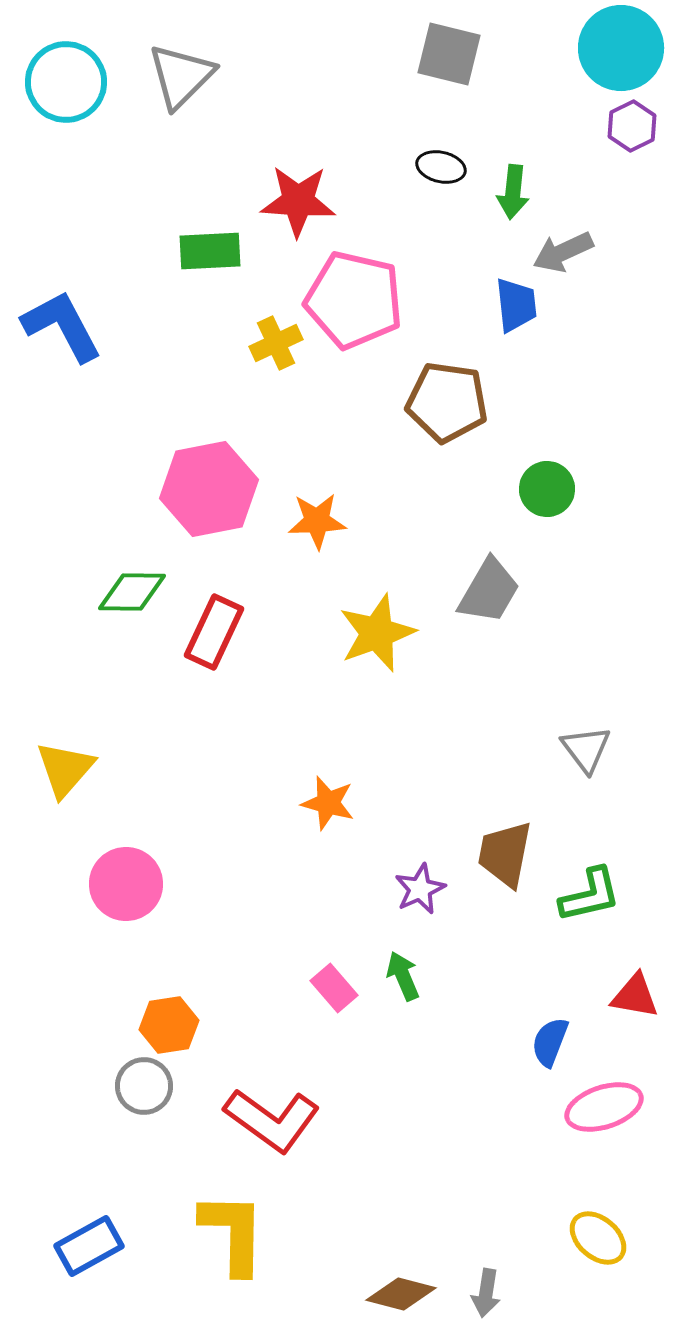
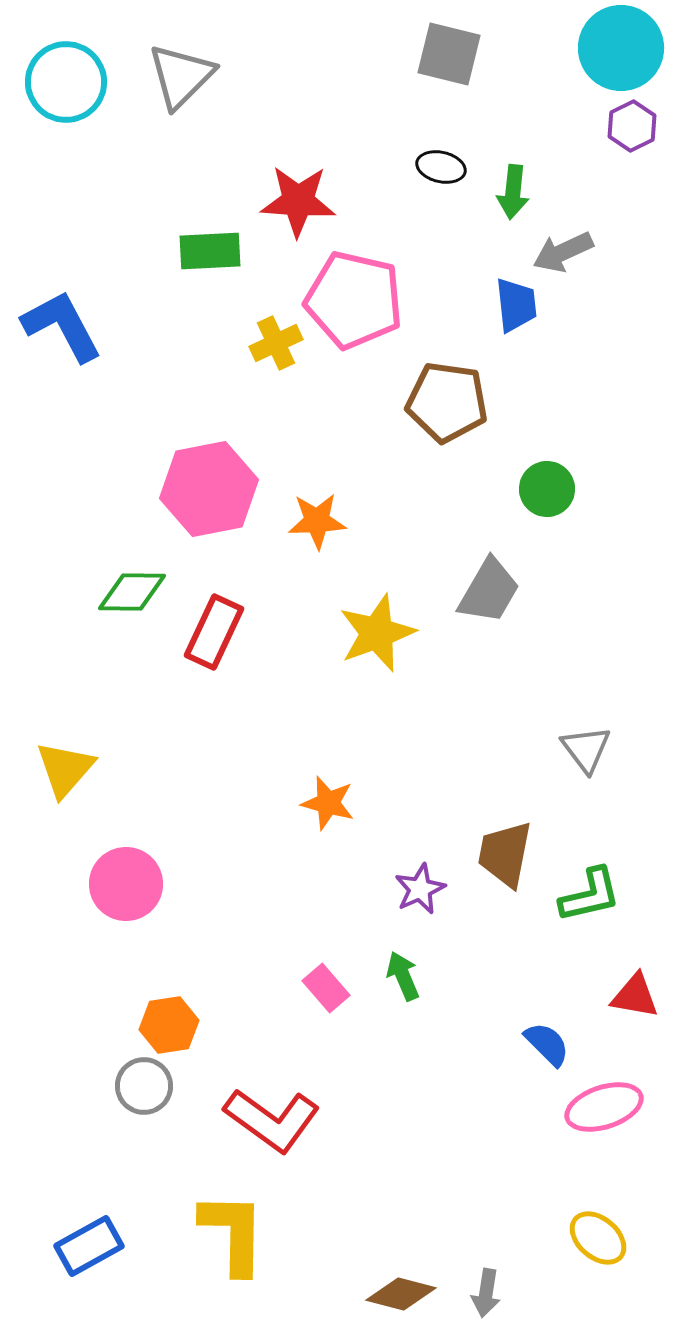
pink rectangle at (334, 988): moved 8 px left
blue semicircle at (550, 1042): moved 3 px left, 2 px down; rotated 114 degrees clockwise
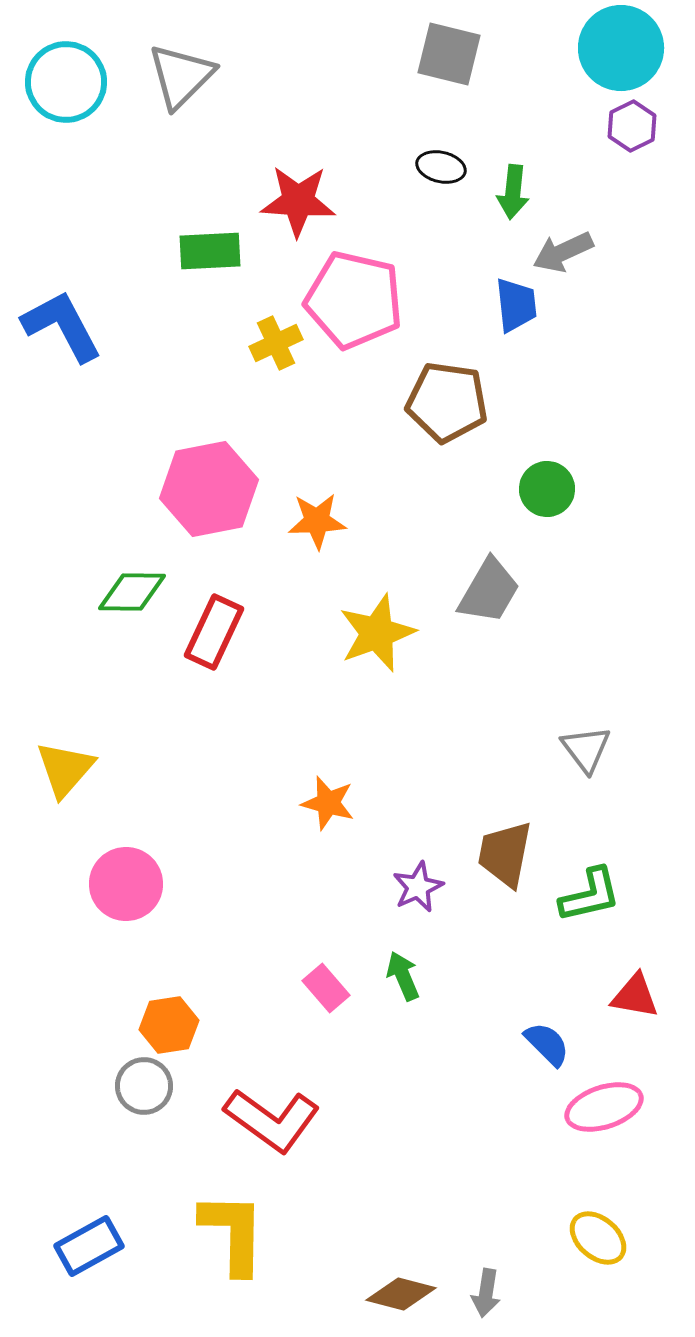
purple star at (420, 889): moved 2 px left, 2 px up
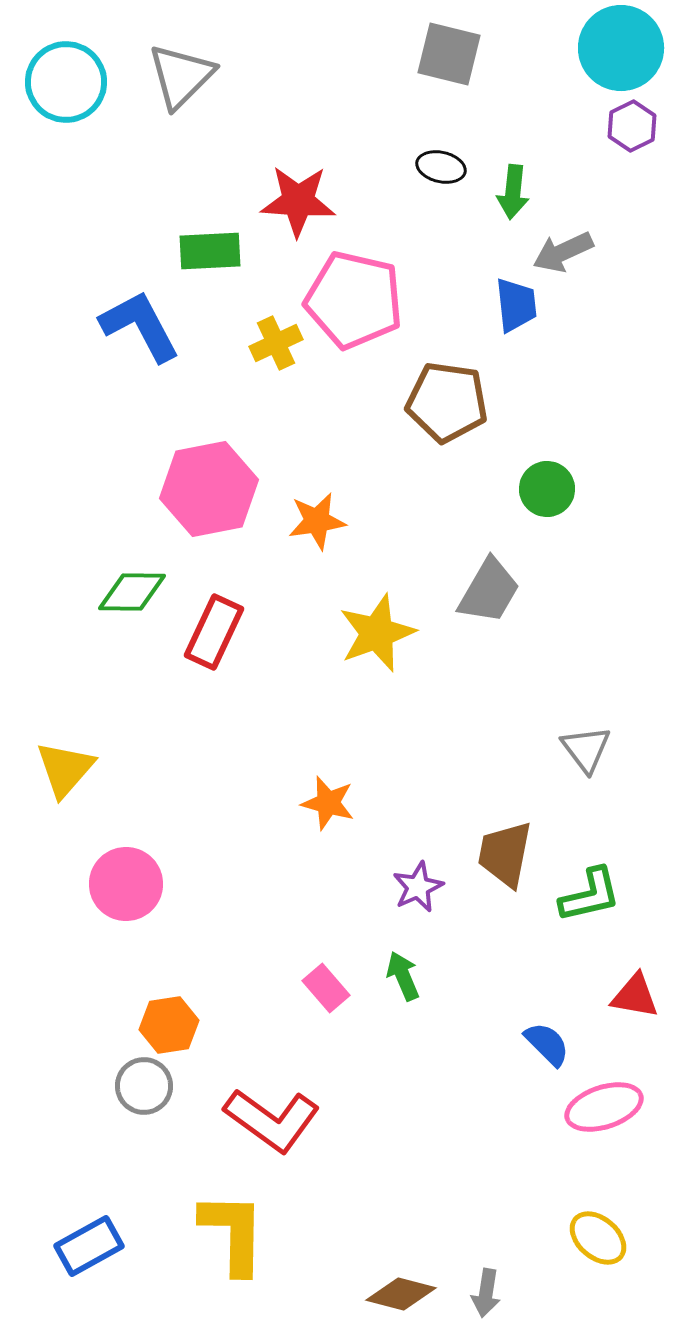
blue L-shape at (62, 326): moved 78 px right
orange star at (317, 521): rotated 6 degrees counterclockwise
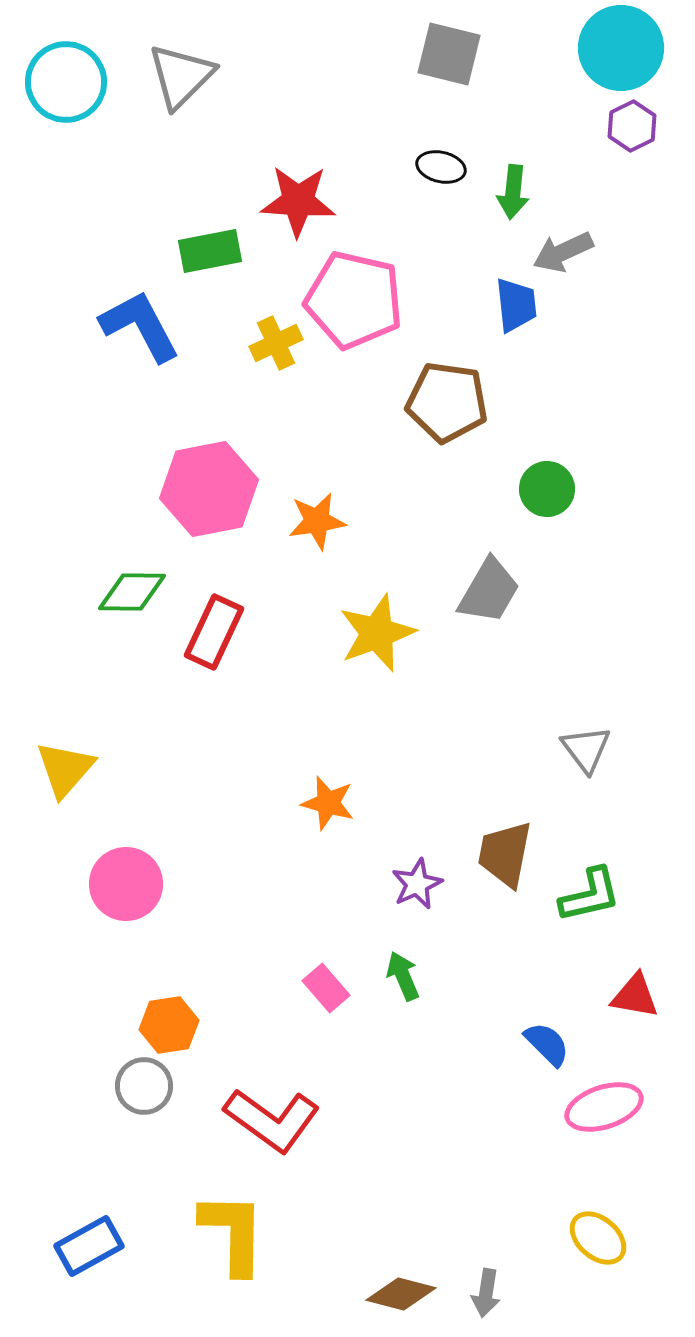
green rectangle at (210, 251): rotated 8 degrees counterclockwise
purple star at (418, 887): moved 1 px left, 3 px up
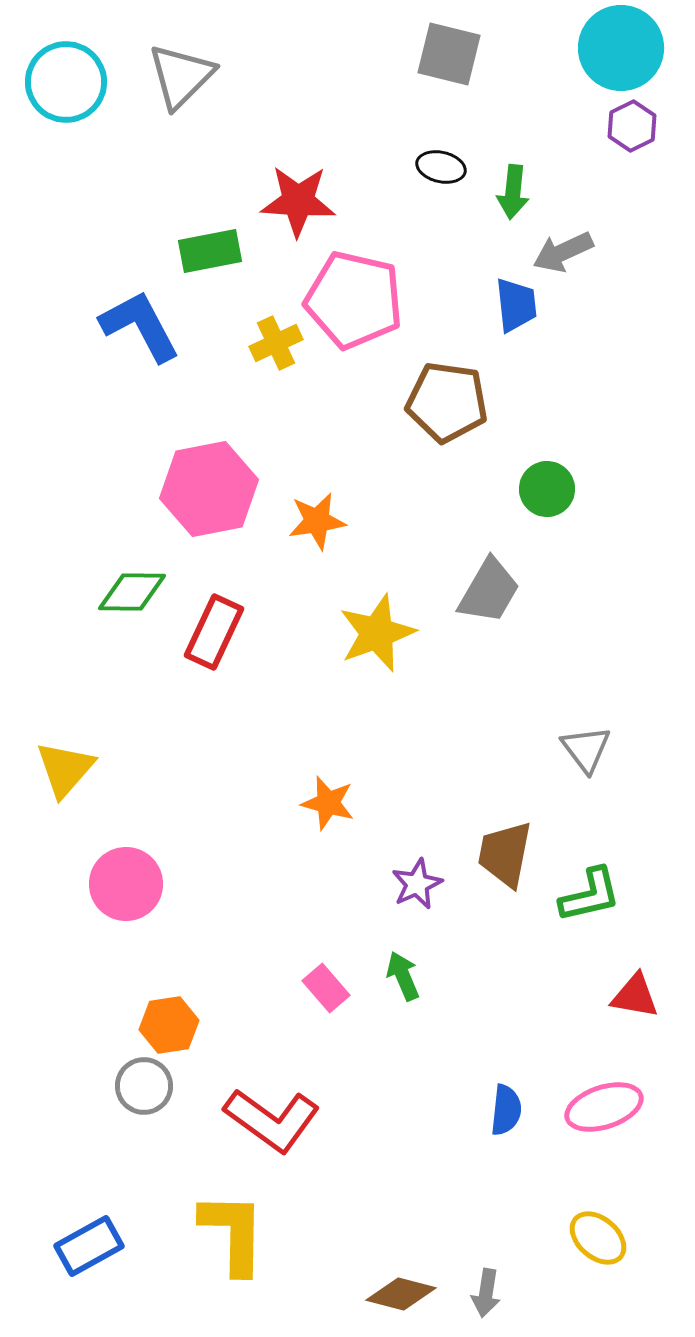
blue semicircle at (547, 1044): moved 41 px left, 66 px down; rotated 51 degrees clockwise
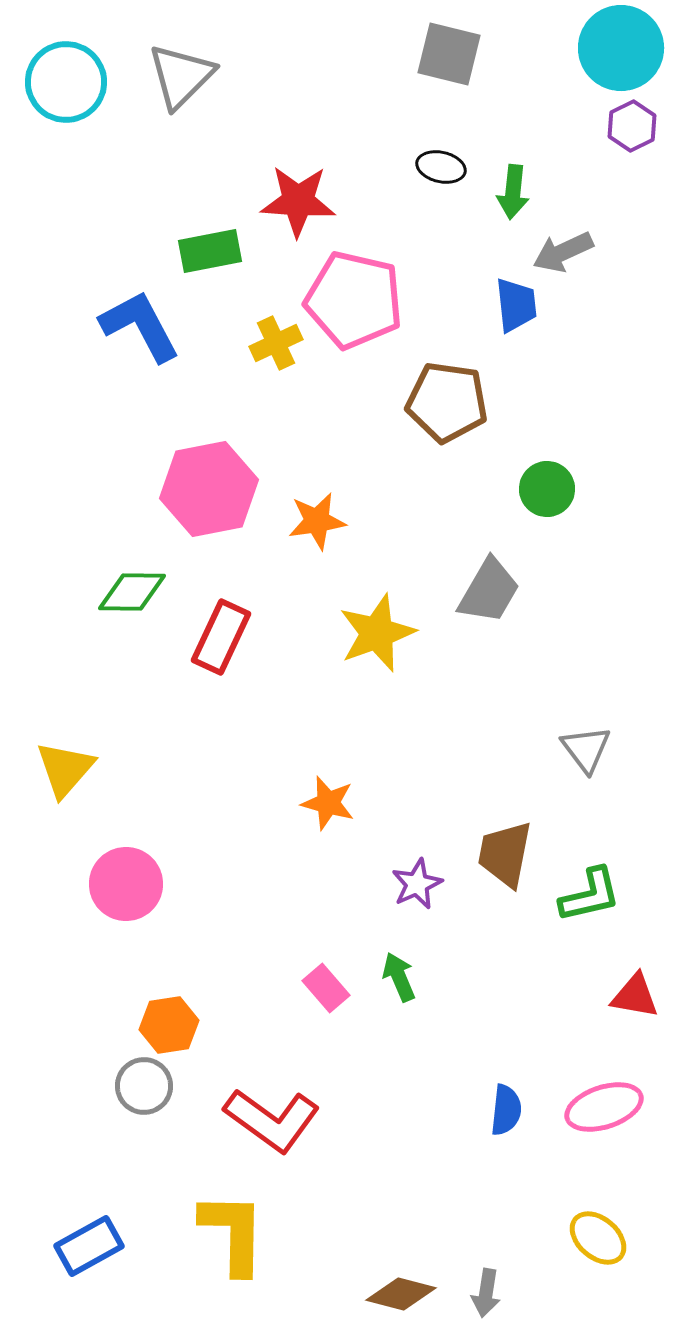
red rectangle at (214, 632): moved 7 px right, 5 px down
green arrow at (403, 976): moved 4 px left, 1 px down
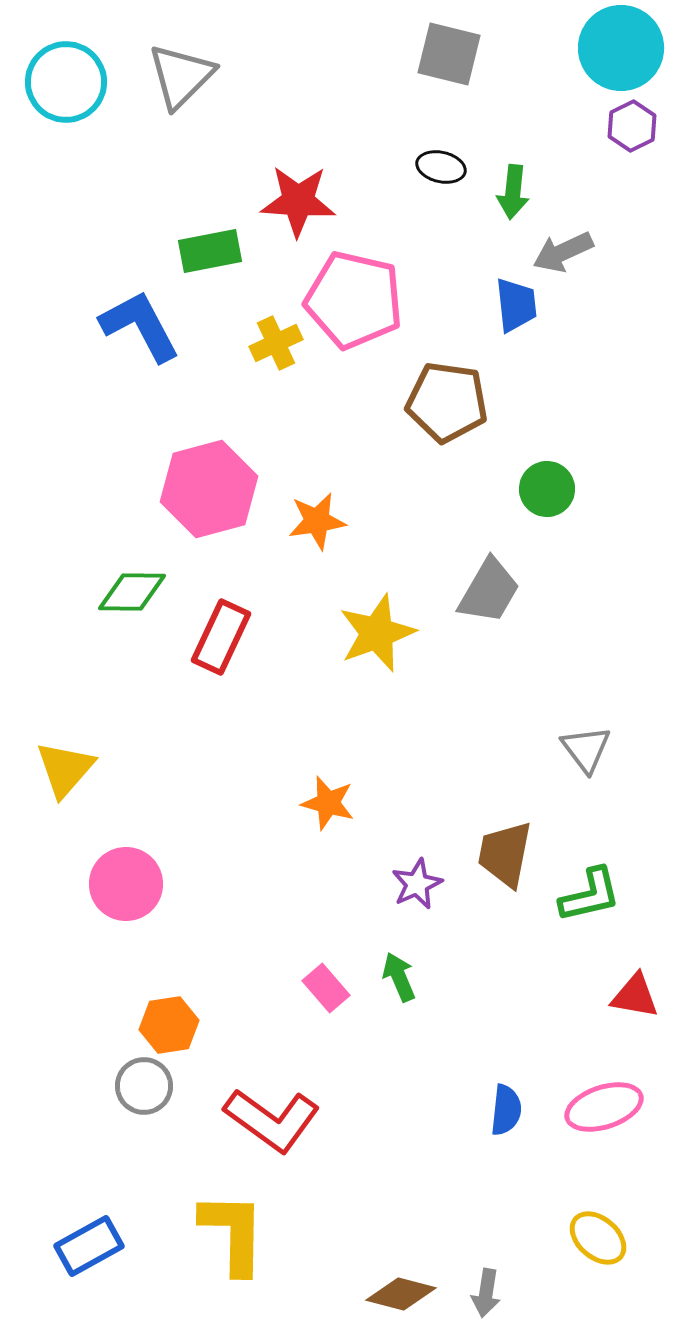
pink hexagon at (209, 489): rotated 4 degrees counterclockwise
